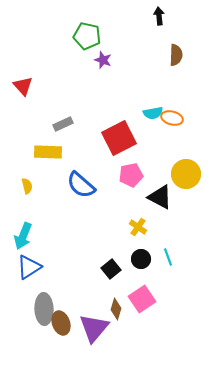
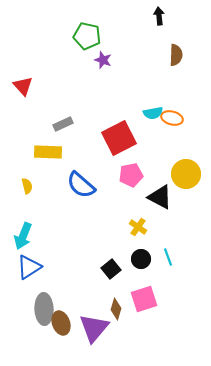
pink square: moved 2 px right; rotated 16 degrees clockwise
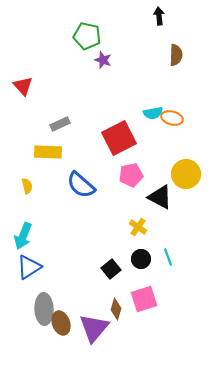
gray rectangle: moved 3 px left
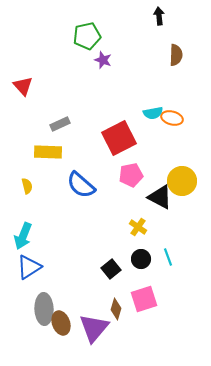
green pentagon: rotated 24 degrees counterclockwise
yellow circle: moved 4 px left, 7 px down
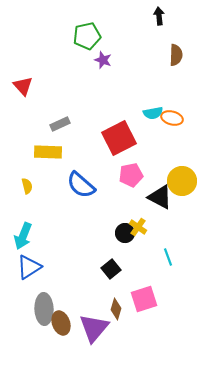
black circle: moved 16 px left, 26 px up
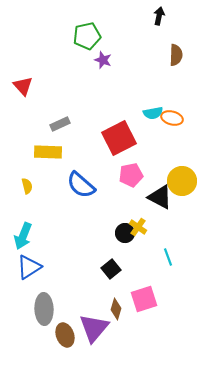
black arrow: rotated 18 degrees clockwise
brown ellipse: moved 4 px right, 12 px down
